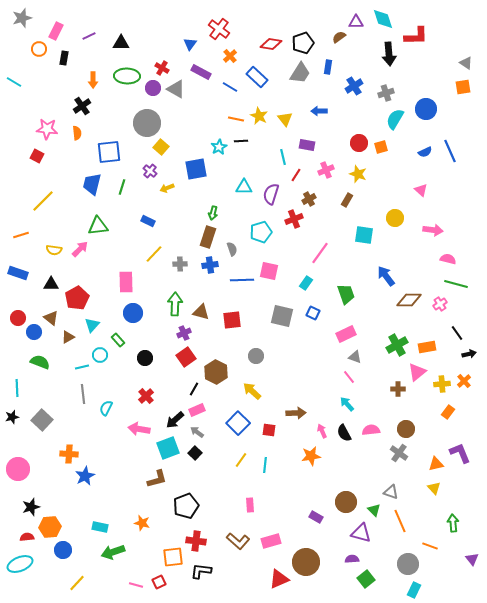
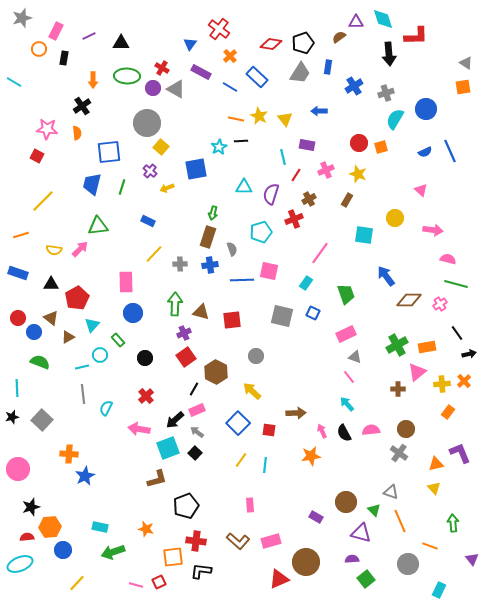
orange star at (142, 523): moved 4 px right, 6 px down
cyan rectangle at (414, 590): moved 25 px right
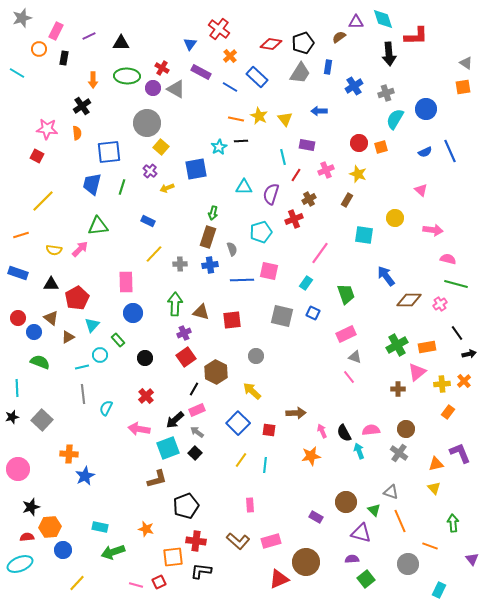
cyan line at (14, 82): moved 3 px right, 9 px up
cyan arrow at (347, 404): moved 12 px right, 47 px down; rotated 21 degrees clockwise
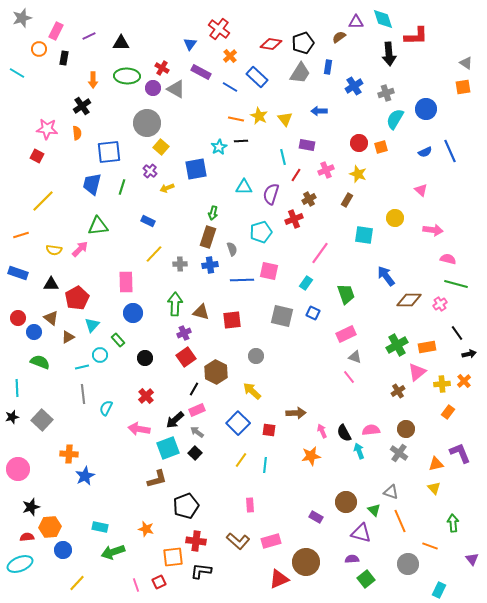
brown cross at (398, 389): moved 2 px down; rotated 32 degrees counterclockwise
pink line at (136, 585): rotated 56 degrees clockwise
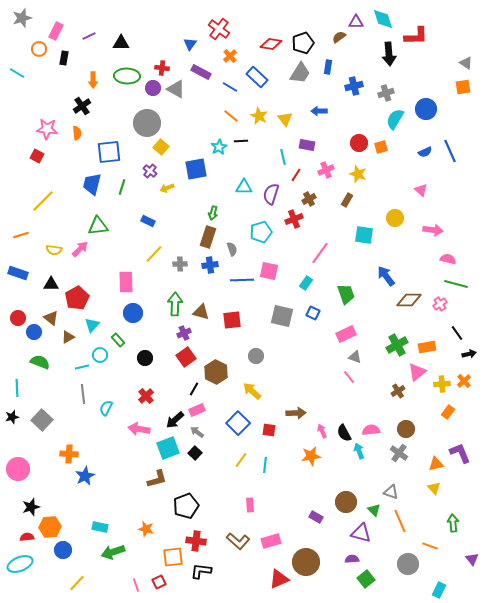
red cross at (162, 68): rotated 24 degrees counterclockwise
blue cross at (354, 86): rotated 18 degrees clockwise
orange line at (236, 119): moved 5 px left, 3 px up; rotated 28 degrees clockwise
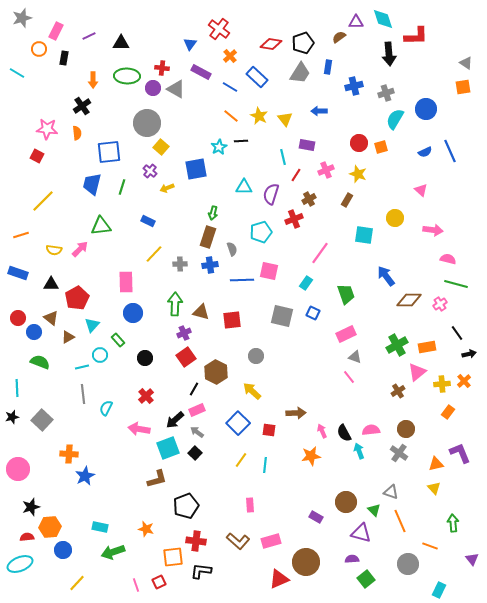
green triangle at (98, 226): moved 3 px right
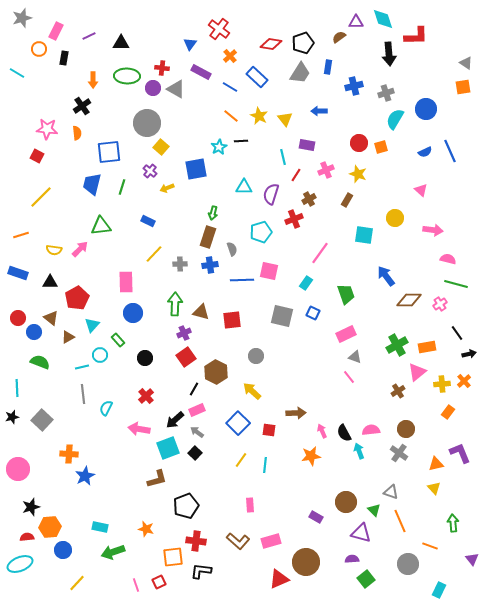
yellow line at (43, 201): moved 2 px left, 4 px up
black triangle at (51, 284): moved 1 px left, 2 px up
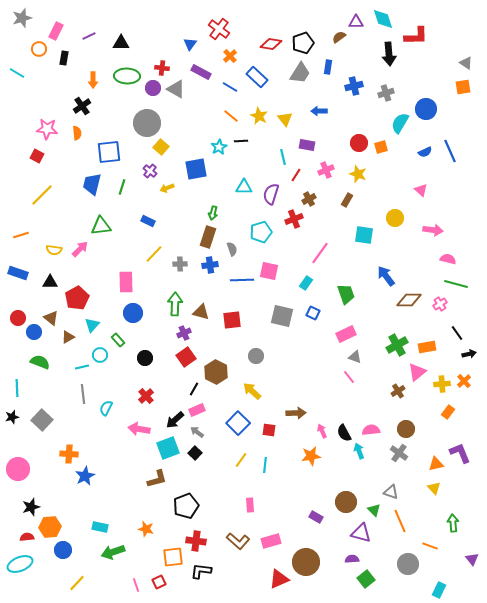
cyan semicircle at (395, 119): moved 5 px right, 4 px down
yellow line at (41, 197): moved 1 px right, 2 px up
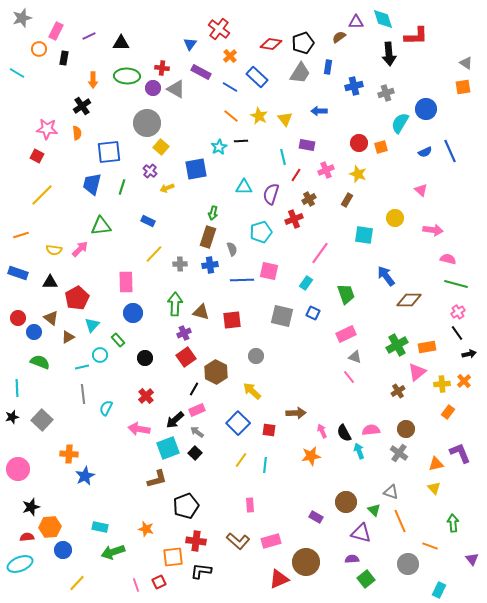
pink cross at (440, 304): moved 18 px right, 8 px down
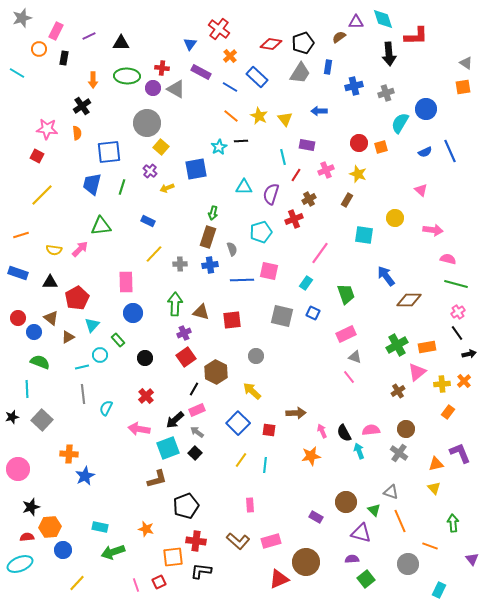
cyan line at (17, 388): moved 10 px right, 1 px down
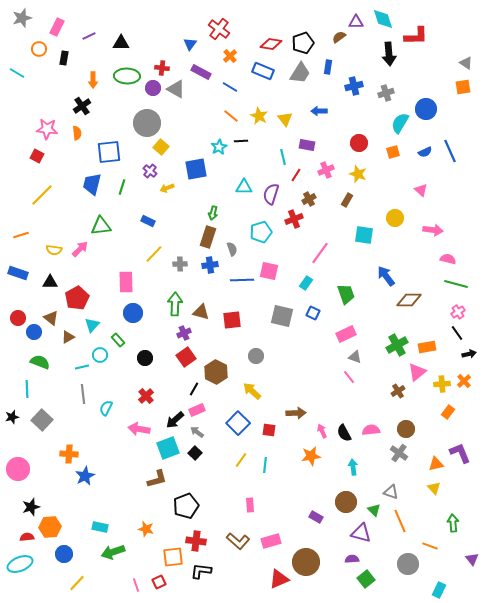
pink rectangle at (56, 31): moved 1 px right, 4 px up
blue rectangle at (257, 77): moved 6 px right, 6 px up; rotated 20 degrees counterclockwise
orange square at (381, 147): moved 12 px right, 5 px down
cyan arrow at (359, 451): moved 6 px left, 16 px down; rotated 14 degrees clockwise
blue circle at (63, 550): moved 1 px right, 4 px down
